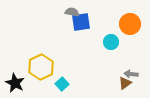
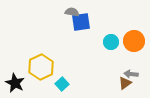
orange circle: moved 4 px right, 17 px down
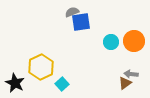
gray semicircle: rotated 32 degrees counterclockwise
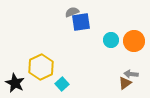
cyan circle: moved 2 px up
